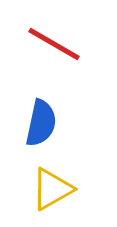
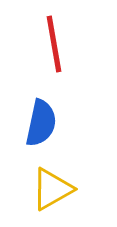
red line: rotated 50 degrees clockwise
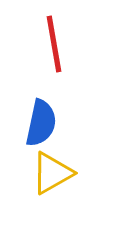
yellow triangle: moved 16 px up
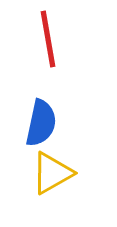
red line: moved 6 px left, 5 px up
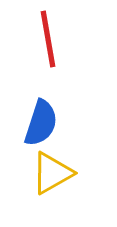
blue semicircle: rotated 6 degrees clockwise
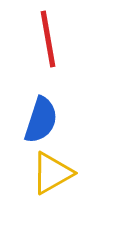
blue semicircle: moved 3 px up
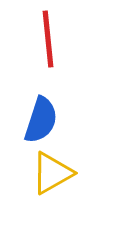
red line: rotated 4 degrees clockwise
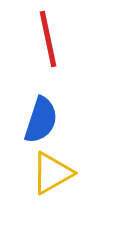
red line: rotated 6 degrees counterclockwise
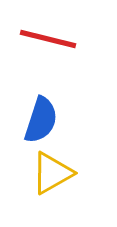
red line: rotated 64 degrees counterclockwise
